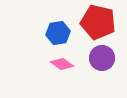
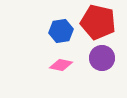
blue hexagon: moved 3 px right, 2 px up
pink diamond: moved 1 px left, 1 px down; rotated 25 degrees counterclockwise
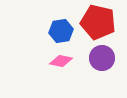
pink diamond: moved 4 px up
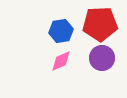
red pentagon: moved 2 px right, 2 px down; rotated 16 degrees counterclockwise
pink diamond: rotated 35 degrees counterclockwise
